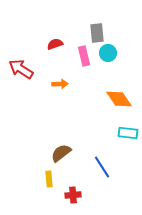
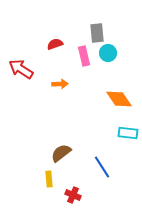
red cross: rotated 28 degrees clockwise
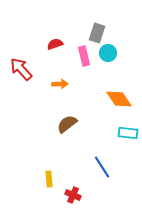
gray rectangle: rotated 24 degrees clockwise
red arrow: rotated 15 degrees clockwise
brown semicircle: moved 6 px right, 29 px up
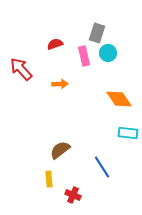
brown semicircle: moved 7 px left, 26 px down
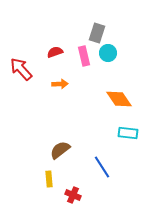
red semicircle: moved 8 px down
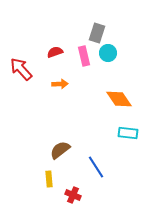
blue line: moved 6 px left
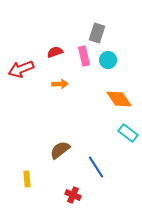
cyan circle: moved 7 px down
red arrow: rotated 70 degrees counterclockwise
cyan rectangle: rotated 30 degrees clockwise
yellow rectangle: moved 22 px left
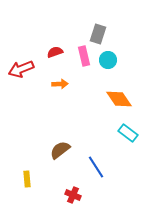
gray rectangle: moved 1 px right, 1 px down
